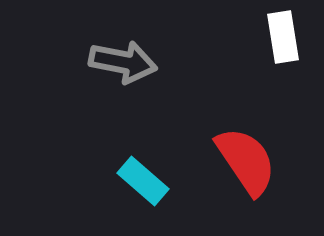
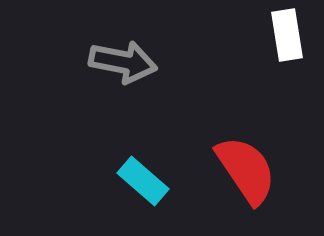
white rectangle: moved 4 px right, 2 px up
red semicircle: moved 9 px down
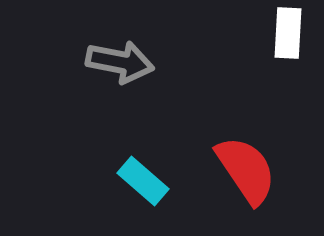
white rectangle: moved 1 px right, 2 px up; rotated 12 degrees clockwise
gray arrow: moved 3 px left
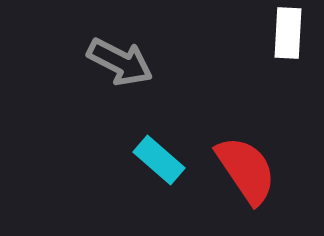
gray arrow: rotated 16 degrees clockwise
cyan rectangle: moved 16 px right, 21 px up
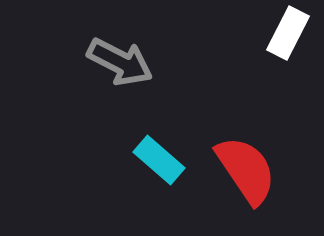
white rectangle: rotated 24 degrees clockwise
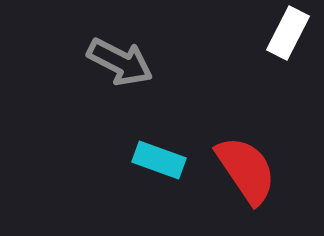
cyan rectangle: rotated 21 degrees counterclockwise
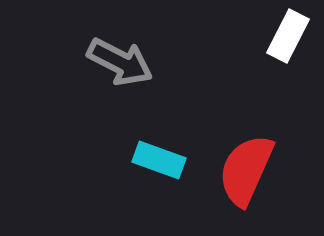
white rectangle: moved 3 px down
red semicircle: rotated 122 degrees counterclockwise
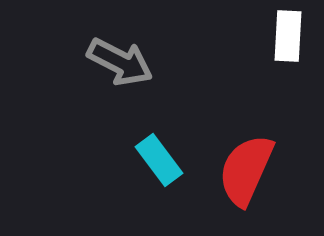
white rectangle: rotated 24 degrees counterclockwise
cyan rectangle: rotated 33 degrees clockwise
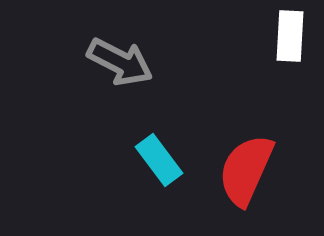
white rectangle: moved 2 px right
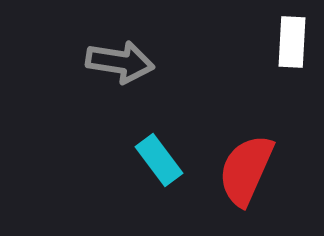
white rectangle: moved 2 px right, 6 px down
gray arrow: rotated 18 degrees counterclockwise
